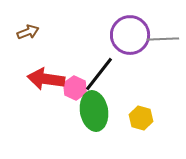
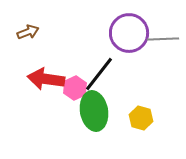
purple circle: moved 1 px left, 2 px up
pink hexagon: rotated 10 degrees clockwise
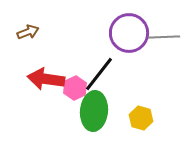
gray line: moved 1 px right, 2 px up
green ellipse: rotated 15 degrees clockwise
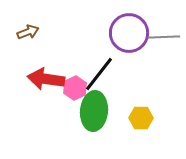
yellow hexagon: rotated 15 degrees counterclockwise
